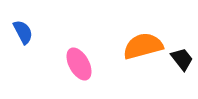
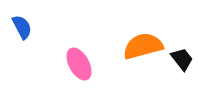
blue semicircle: moved 1 px left, 5 px up
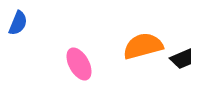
blue semicircle: moved 4 px left, 4 px up; rotated 50 degrees clockwise
black trapezoid: rotated 105 degrees clockwise
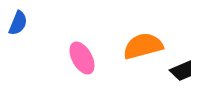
black trapezoid: moved 12 px down
pink ellipse: moved 3 px right, 6 px up
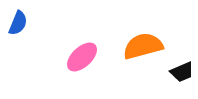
pink ellipse: moved 1 px up; rotated 76 degrees clockwise
black trapezoid: moved 1 px down
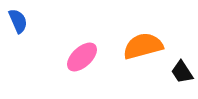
blue semicircle: moved 2 px up; rotated 45 degrees counterclockwise
black trapezoid: rotated 80 degrees clockwise
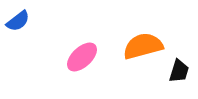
blue semicircle: rotated 75 degrees clockwise
black trapezoid: moved 3 px left, 1 px up; rotated 130 degrees counterclockwise
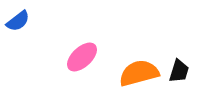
orange semicircle: moved 4 px left, 27 px down
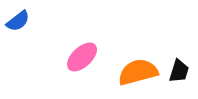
orange semicircle: moved 1 px left, 1 px up
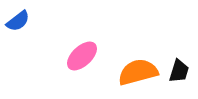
pink ellipse: moved 1 px up
